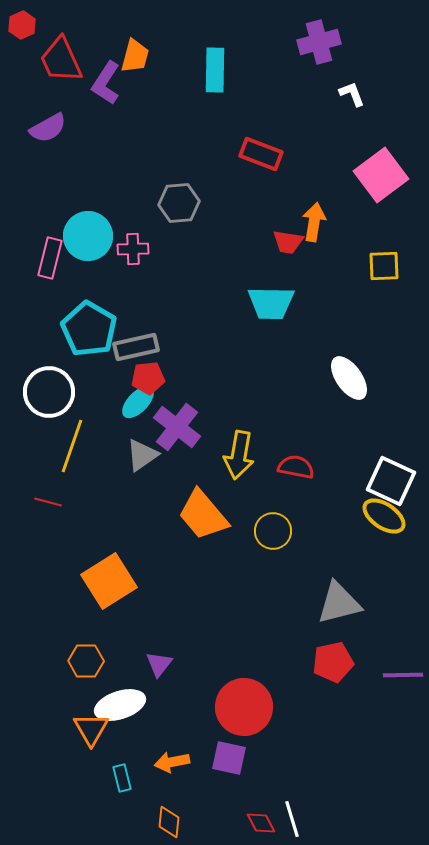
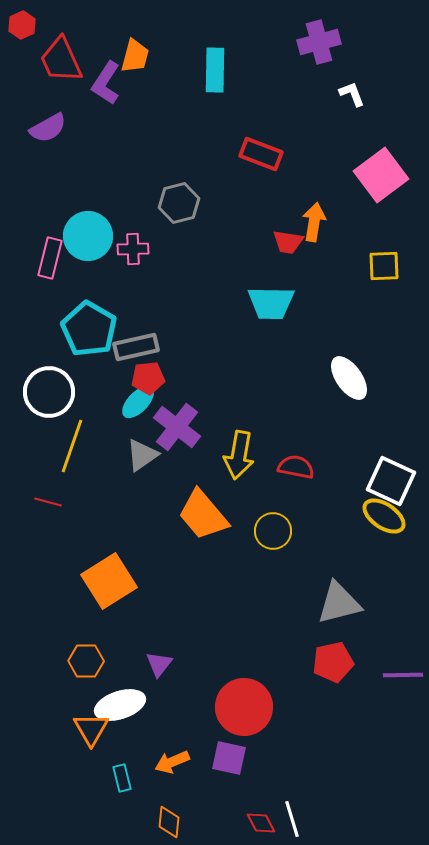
gray hexagon at (179, 203): rotated 9 degrees counterclockwise
orange arrow at (172, 762): rotated 12 degrees counterclockwise
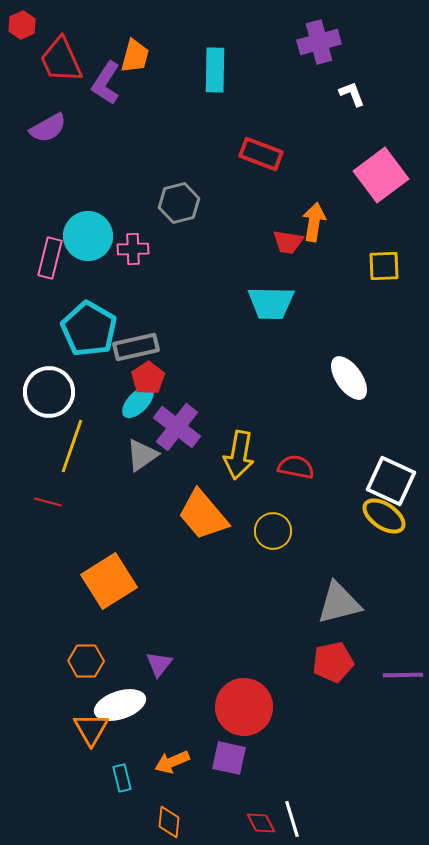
red pentagon at (148, 378): rotated 28 degrees counterclockwise
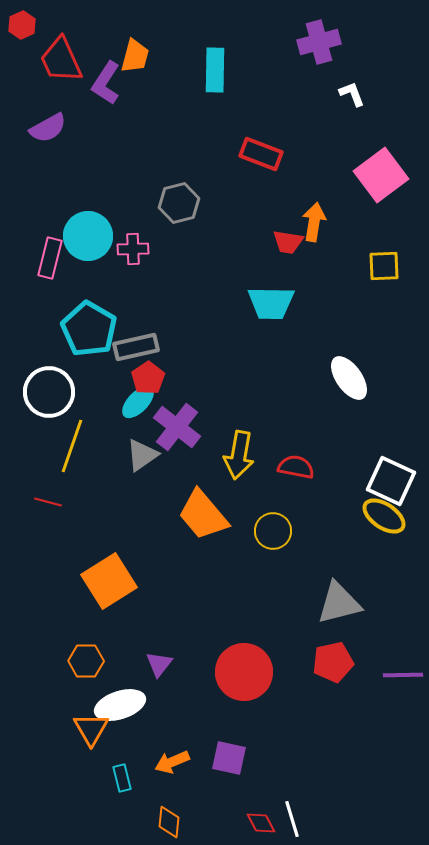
red circle at (244, 707): moved 35 px up
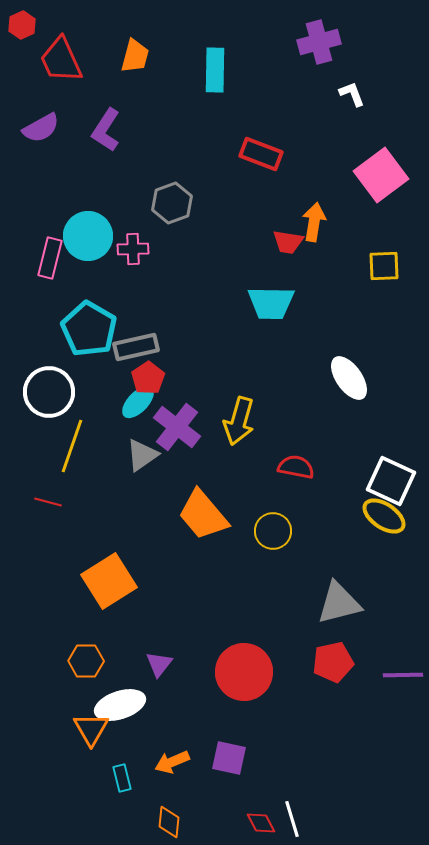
purple L-shape at (106, 83): moved 47 px down
purple semicircle at (48, 128): moved 7 px left
gray hexagon at (179, 203): moved 7 px left; rotated 6 degrees counterclockwise
yellow arrow at (239, 455): moved 34 px up; rotated 6 degrees clockwise
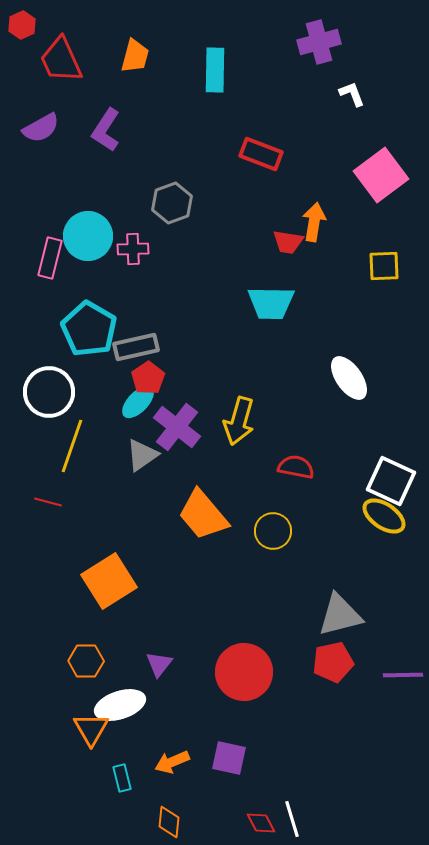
gray triangle at (339, 603): moved 1 px right, 12 px down
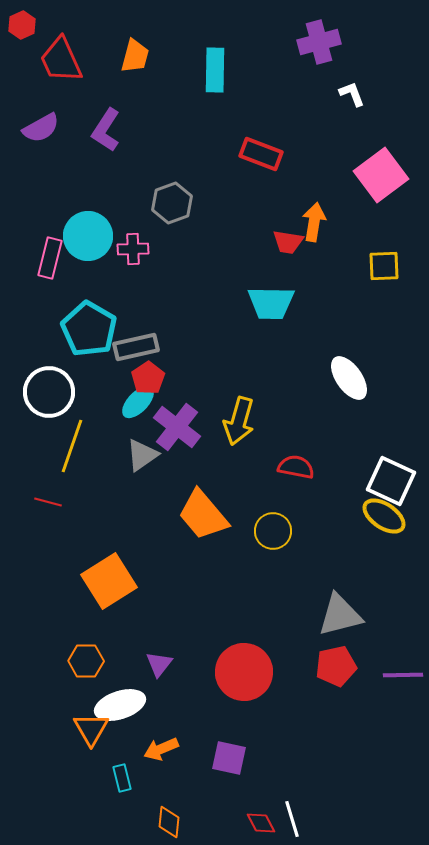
red pentagon at (333, 662): moved 3 px right, 4 px down
orange arrow at (172, 762): moved 11 px left, 13 px up
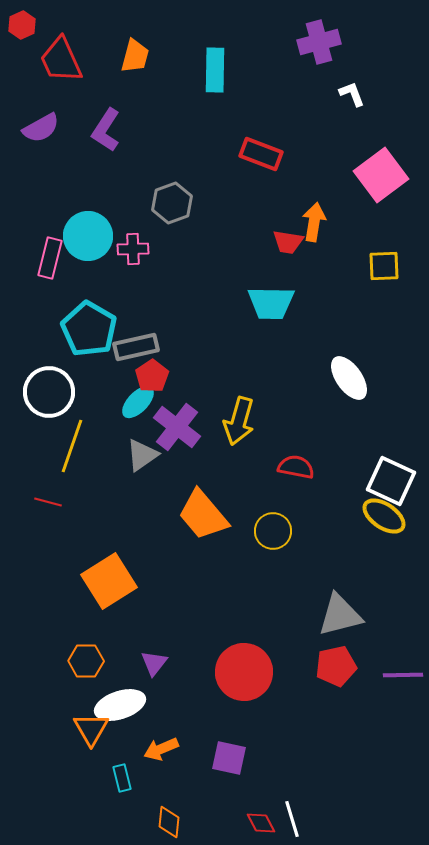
red pentagon at (148, 378): moved 4 px right, 2 px up
purple triangle at (159, 664): moved 5 px left, 1 px up
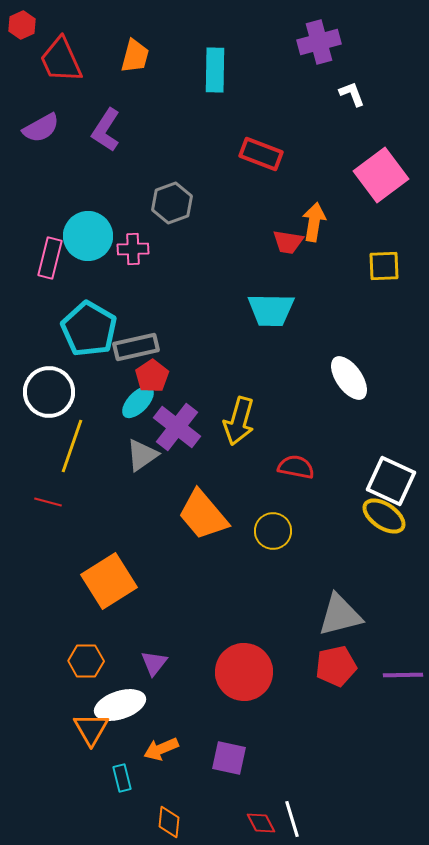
cyan trapezoid at (271, 303): moved 7 px down
